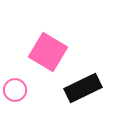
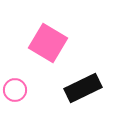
pink square: moved 9 px up
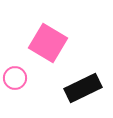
pink circle: moved 12 px up
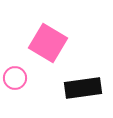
black rectangle: rotated 18 degrees clockwise
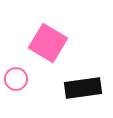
pink circle: moved 1 px right, 1 px down
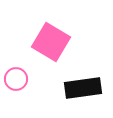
pink square: moved 3 px right, 1 px up
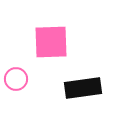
pink square: rotated 33 degrees counterclockwise
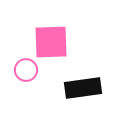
pink circle: moved 10 px right, 9 px up
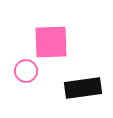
pink circle: moved 1 px down
